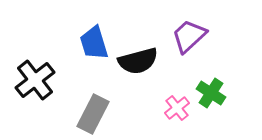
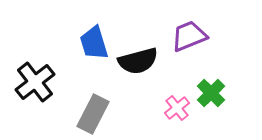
purple trapezoid: rotated 21 degrees clockwise
black cross: moved 2 px down
green cross: rotated 12 degrees clockwise
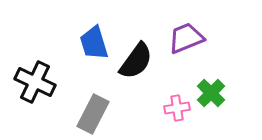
purple trapezoid: moved 3 px left, 2 px down
black semicircle: moved 2 px left; rotated 39 degrees counterclockwise
black cross: rotated 27 degrees counterclockwise
pink cross: rotated 30 degrees clockwise
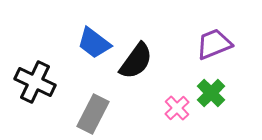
purple trapezoid: moved 28 px right, 6 px down
blue trapezoid: rotated 36 degrees counterclockwise
pink cross: rotated 35 degrees counterclockwise
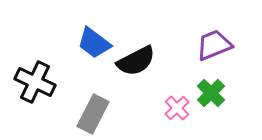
purple trapezoid: moved 1 px down
black semicircle: rotated 27 degrees clockwise
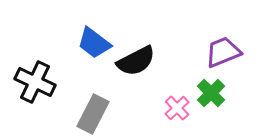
purple trapezoid: moved 9 px right, 7 px down
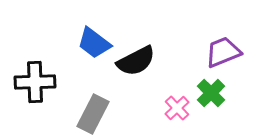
black cross: rotated 27 degrees counterclockwise
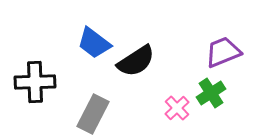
black semicircle: rotated 6 degrees counterclockwise
green cross: rotated 12 degrees clockwise
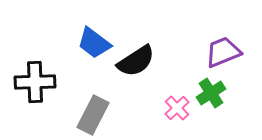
gray rectangle: moved 1 px down
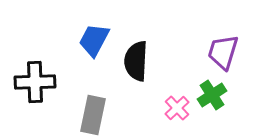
blue trapezoid: moved 3 px up; rotated 81 degrees clockwise
purple trapezoid: rotated 51 degrees counterclockwise
black semicircle: rotated 126 degrees clockwise
green cross: moved 1 px right, 2 px down
gray rectangle: rotated 15 degrees counterclockwise
